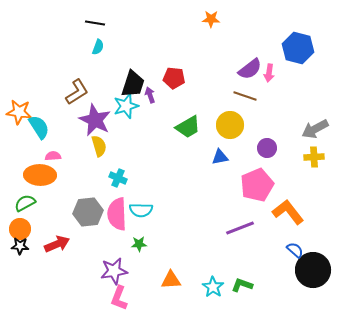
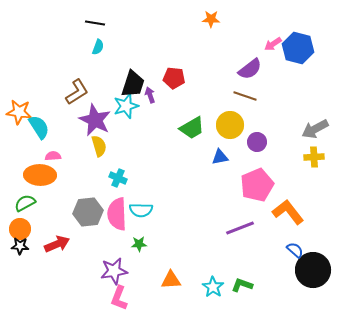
pink arrow at (269, 73): moved 4 px right, 29 px up; rotated 48 degrees clockwise
green trapezoid at (188, 127): moved 4 px right, 1 px down
purple circle at (267, 148): moved 10 px left, 6 px up
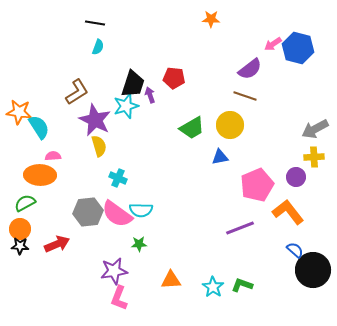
purple circle at (257, 142): moved 39 px right, 35 px down
pink semicircle at (117, 214): rotated 52 degrees counterclockwise
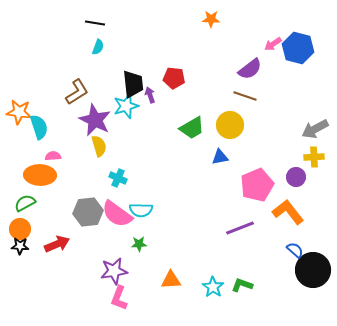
black trapezoid at (133, 84): rotated 24 degrees counterclockwise
cyan semicircle at (39, 127): rotated 15 degrees clockwise
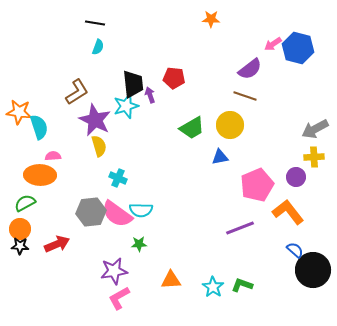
gray hexagon at (88, 212): moved 3 px right
pink L-shape at (119, 298): rotated 40 degrees clockwise
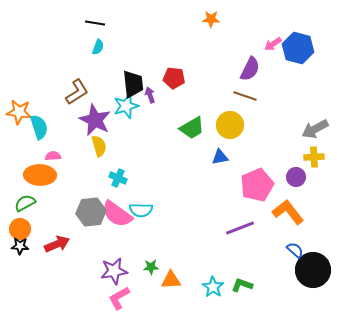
purple semicircle at (250, 69): rotated 25 degrees counterclockwise
green star at (139, 244): moved 12 px right, 23 px down
